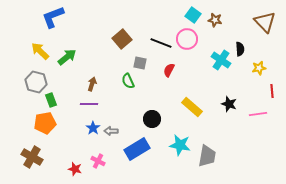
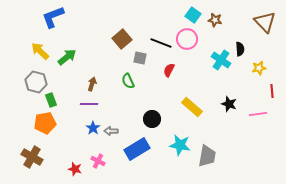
gray square: moved 5 px up
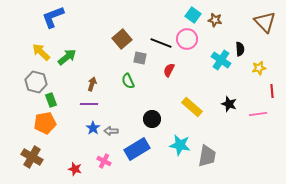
yellow arrow: moved 1 px right, 1 px down
pink cross: moved 6 px right
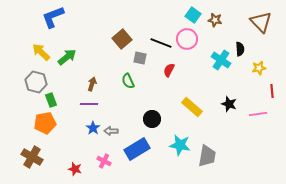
brown triangle: moved 4 px left
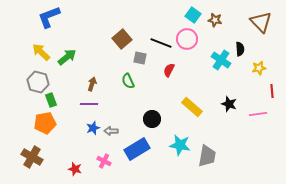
blue L-shape: moved 4 px left
gray hexagon: moved 2 px right
blue star: rotated 16 degrees clockwise
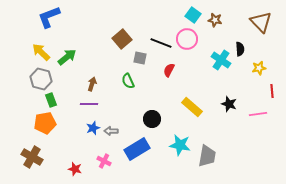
gray hexagon: moved 3 px right, 3 px up
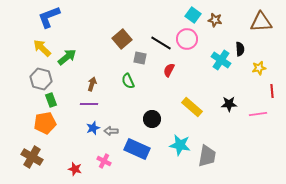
brown triangle: rotated 50 degrees counterclockwise
black line: rotated 10 degrees clockwise
yellow arrow: moved 1 px right, 4 px up
black star: rotated 21 degrees counterclockwise
blue rectangle: rotated 55 degrees clockwise
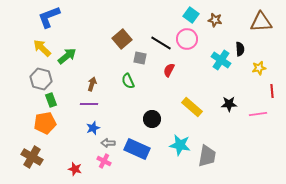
cyan square: moved 2 px left
green arrow: moved 1 px up
gray arrow: moved 3 px left, 12 px down
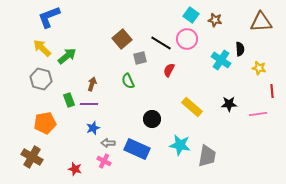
gray square: rotated 24 degrees counterclockwise
yellow star: rotated 24 degrees clockwise
green rectangle: moved 18 px right
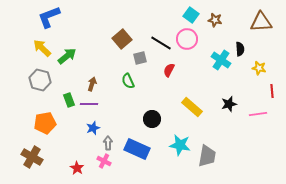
gray hexagon: moved 1 px left, 1 px down
black star: rotated 14 degrees counterclockwise
gray arrow: rotated 88 degrees clockwise
red star: moved 2 px right, 1 px up; rotated 16 degrees clockwise
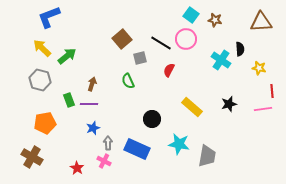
pink circle: moved 1 px left
pink line: moved 5 px right, 5 px up
cyan star: moved 1 px left, 1 px up
